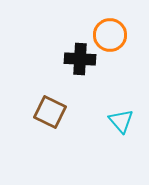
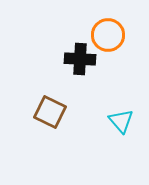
orange circle: moved 2 px left
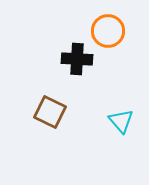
orange circle: moved 4 px up
black cross: moved 3 px left
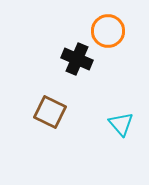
black cross: rotated 20 degrees clockwise
cyan triangle: moved 3 px down
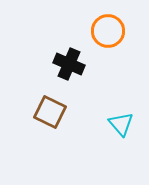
black cross: moved 8 px left, 5 px down
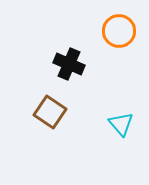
orange circle: moved 11 px right
brown square: rotated 8 degrees clockwise
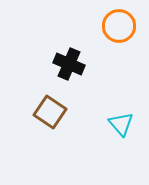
orange circle: moved 5 px up
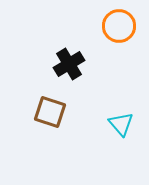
black cross: rotated 36 degrees clockwise
brown square: rotated 16 degrees counterclockwise
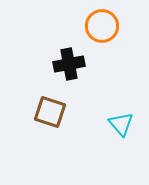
orange circle: moved 17 px left
black cross: rotated 20 degrees clockwise
